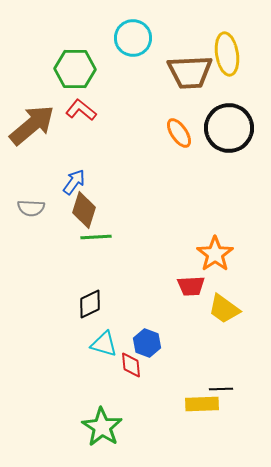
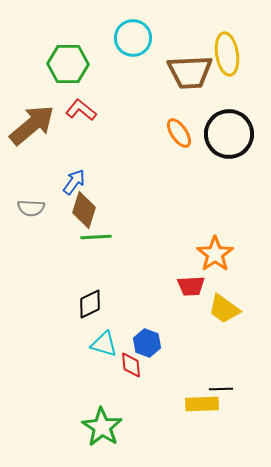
green hexagon: moved 7 px left, 5 px up
black circle: moved 6 px down
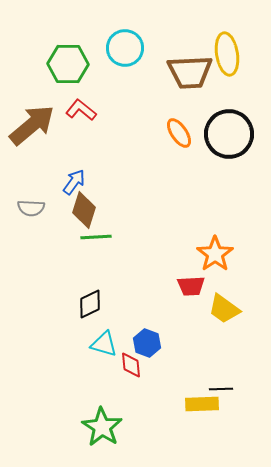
cyan circle: moved 8 px left, 10 px down
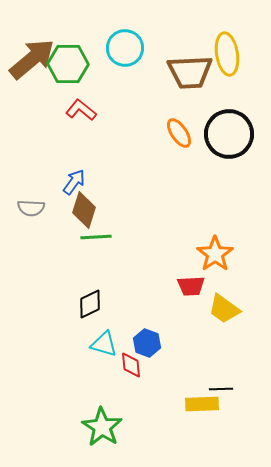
brown arrow: moved 66 px up
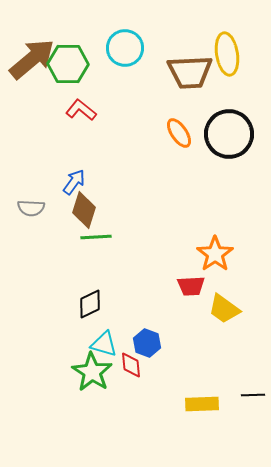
black line: moved 32 px right, 6 px down
green star: moved 10 px left, 55 px up
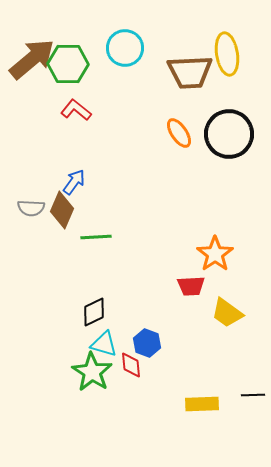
red L-shape: moved 5 px left
brown diamond: moved 22 px left; rotated 6 degrees clockwise
black diamond: moved 4 px right, 8 px down
yellow trapezoid: moved 3 px right, 4 px down
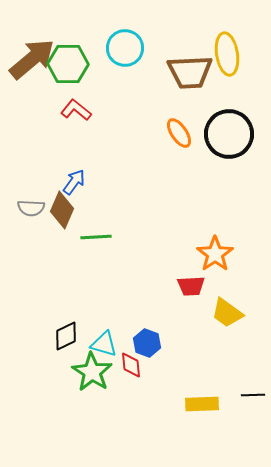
black diamond: moved 28 px left, 24 px down
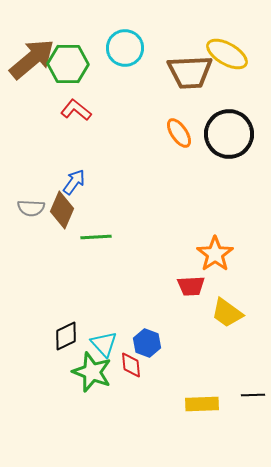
yellow ellipse: rotated 51 degrees counterclockwise
cyan triangle: rotated 32 degrees clockwise
green star: rotated 12 degrees counterclockwise
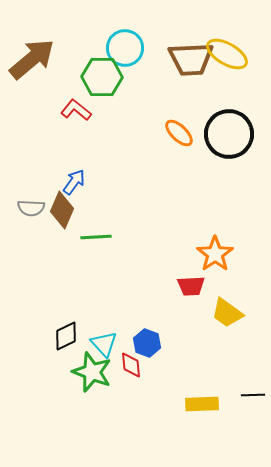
green hexagon: moved 34 px right, 13 px down
brown trapezoid: moved 1 px right, 13 px up
orange ellipse: rotated 12 degrees counterclockwise
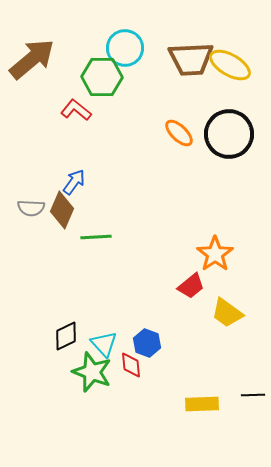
yellow ellipse: moved 3 px right, 11 px down
red trapezoid: rotated 36 degrees counterclockwise
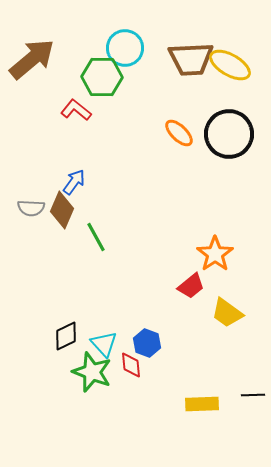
green line: rotated 64 degrees clockwise
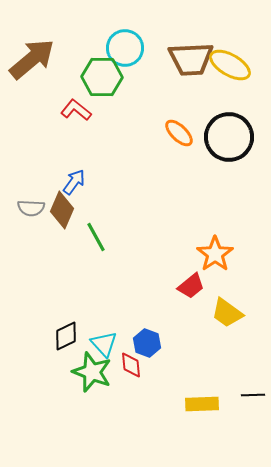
black circle: moved 3 px down
